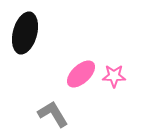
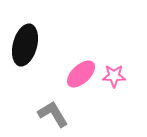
black ellipse: moved 12 px down
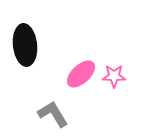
black ellipse: rotated 21 degrees counterclockwise
